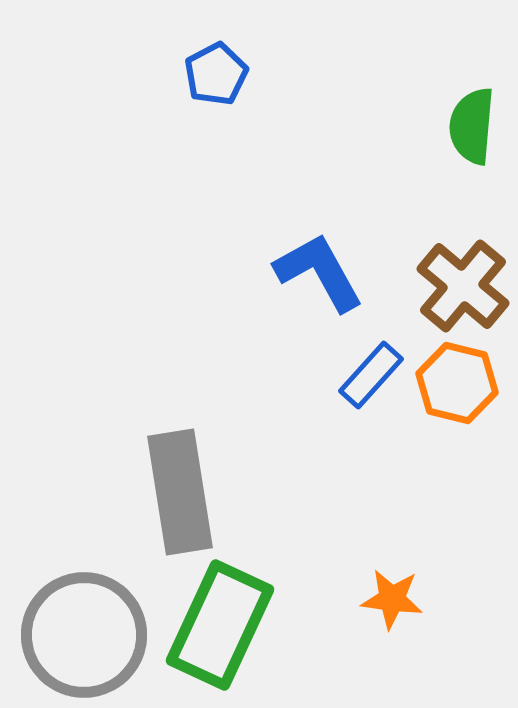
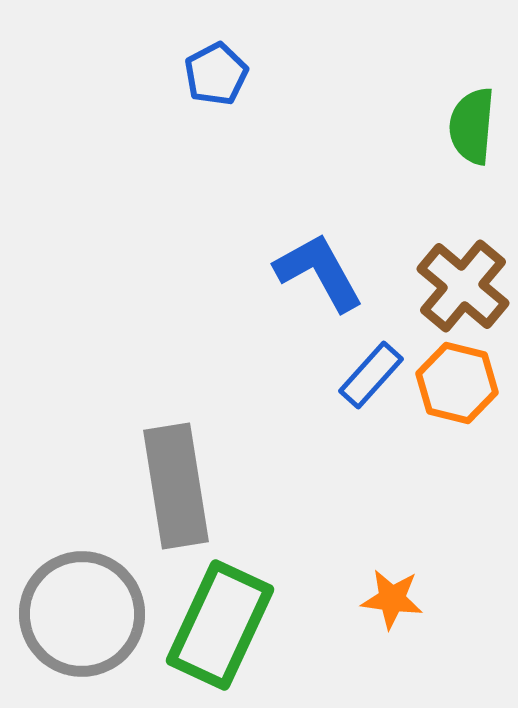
gray rectangle: moved 4 px left, 6 px up
gray circle: moved 2 px left, 21 px up
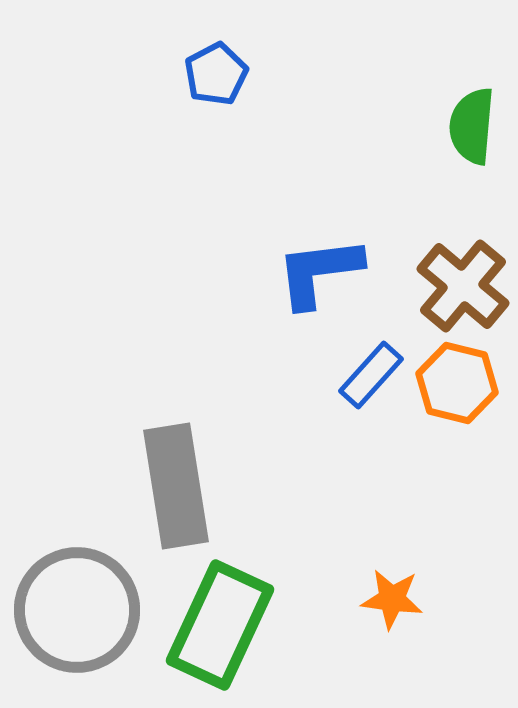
blue L-shape: rotated 68 degrees counterclockwise
gray circle: moved 5 px left, 4 px up
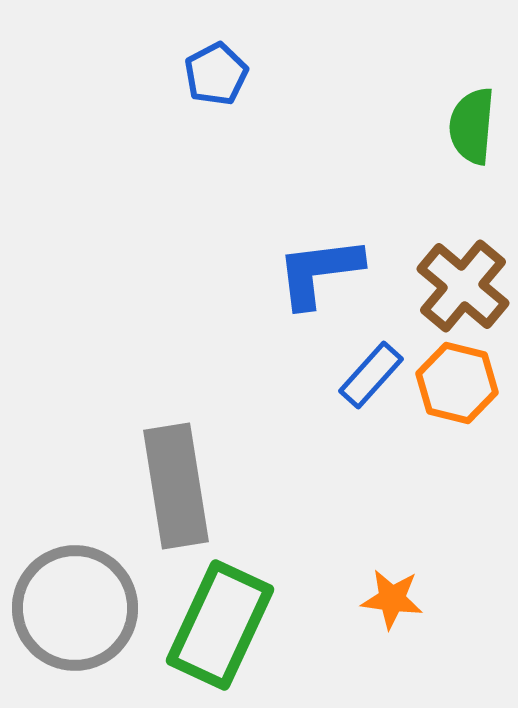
gray circle: moved 2 px left, 2 px up
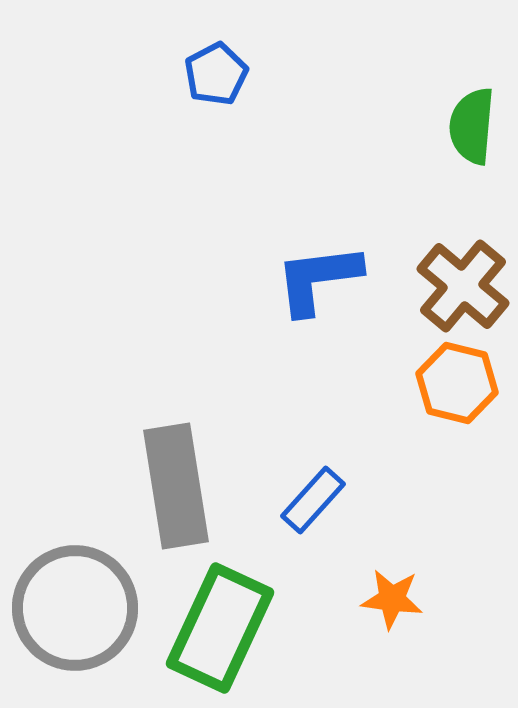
blue L-shape: moved 1 px left, 7 px down
blue rectangle: moved 58 px left, 125 px down
green rectangle: moved 3 px down
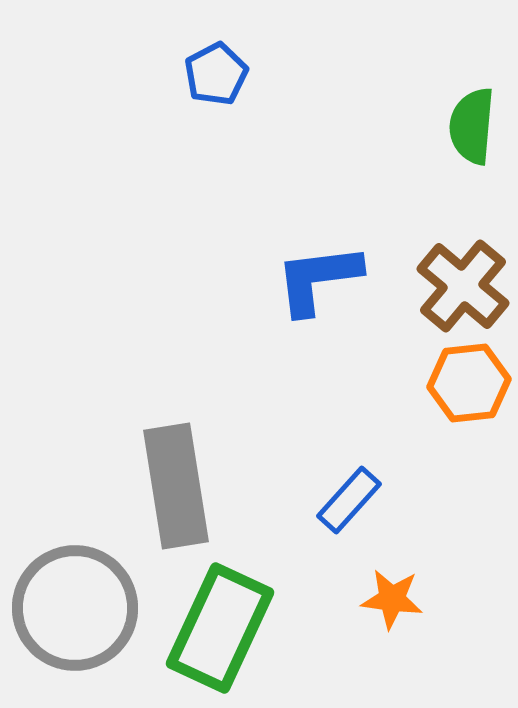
orange hexagon: moved 12 px right; rotated 20 degrees counterclockwise
blue rectangle: moved 36 px right
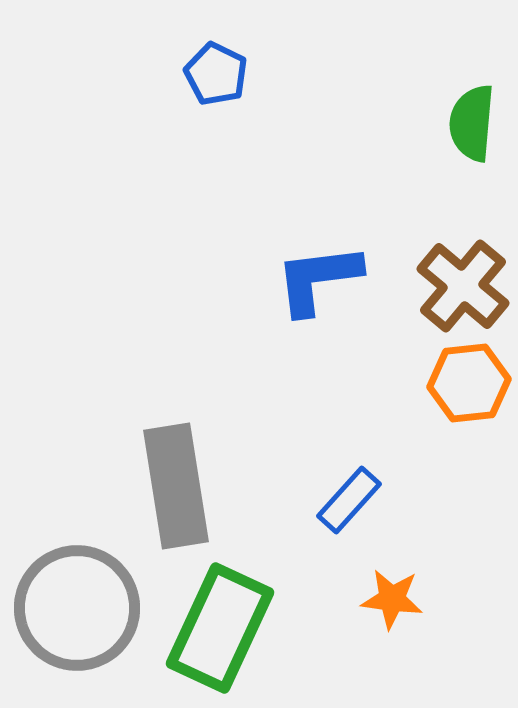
blue pentagon: rotated 18 degrees counterclockwise
green semicircle: moved 3 px up
gray circle: moved 2 px right
